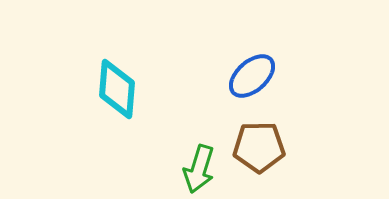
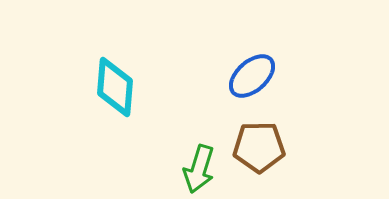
cyan diamond: moved 2 px left, 2 px up
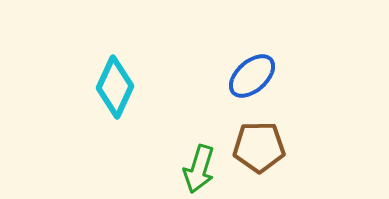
cyan diamond: rotated 20 degrees clockwise
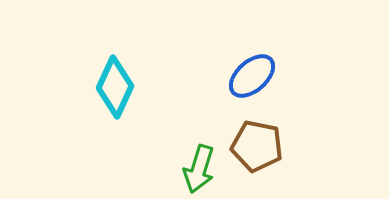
brown pentagon: moved 2 px left, 1 px up; rotated 12 degrees clockwise
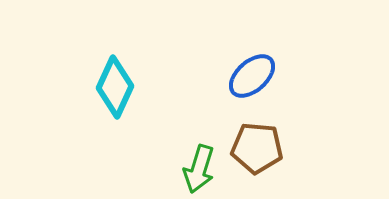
brown pentagon: moved 2 px down; rotated 6 degrees counterclockwise
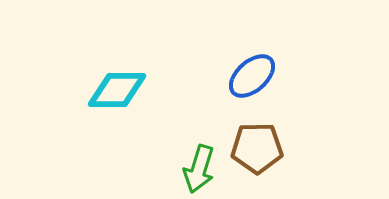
cyan diamond: moved 2 px right, 3 px down; rotated 66 degrees clockwise
brown pentagon: rotated 6 degrees counterclockwise
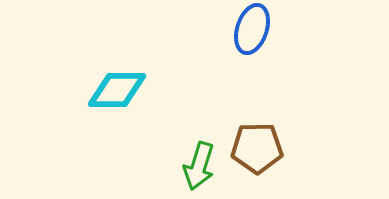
blue ellipse: moved 47 px up; rotated 30 degrees counterclockwise
green arrow: moved 3 px up
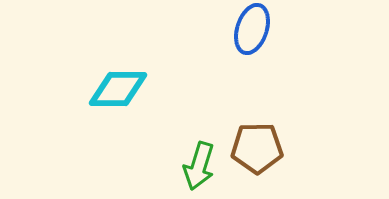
cyan diamond: moved 1 px right, 1 px up
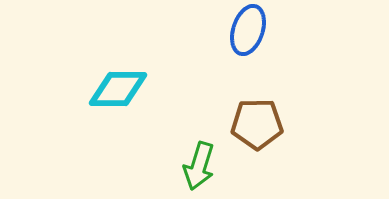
blue ellipse: moved 4 px left, 1 px down
brown pentagon: moved 24 px up
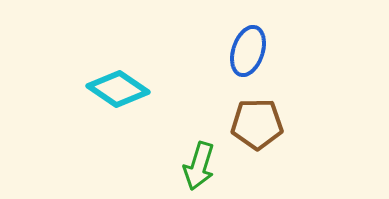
blue ellipse: moved 21 px down
cyan diamond: rotated 34 degrees clockwise
